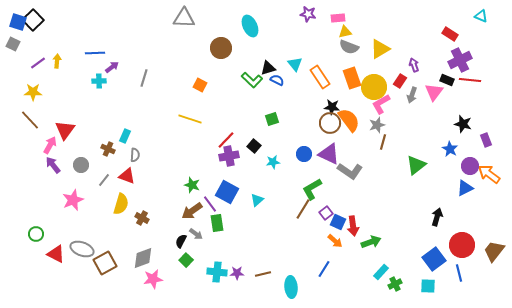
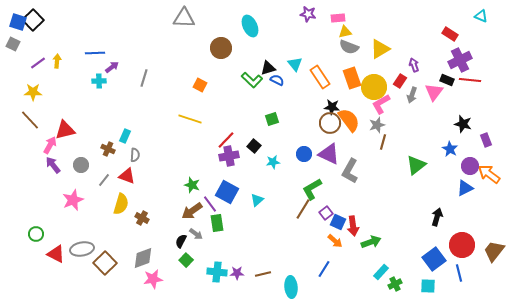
red triangle at (65, 130): rotated 40 degrees clockwise
gray L-shape at (350, 171): rotated 85 degrees clockwise
gray ellipse at (82, 249): rotated 30 degrees counterclockwise
brown square at (105, 263): rotated 15 degrees counterclockwise
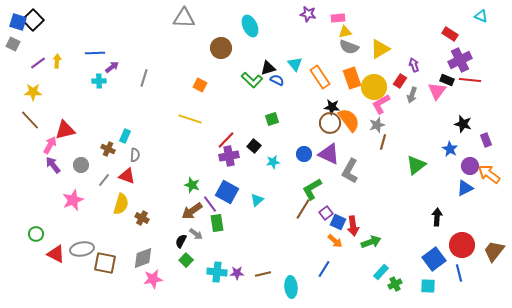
pink triangle at (434, 92): moved 3 px right, 1 px up
black arrow at (437, 217): rotated 12 degrees counterclockwise
brown square at (105, 263): rotated 35 degrees counterclockwise
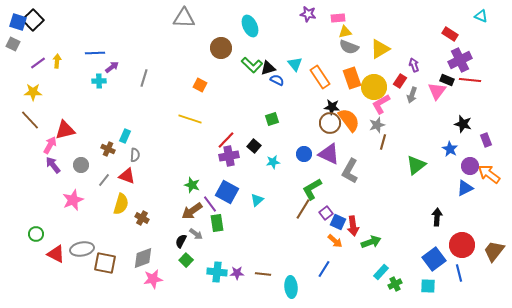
green L-shape at (252, 80): moved 15 px up
brown line at (263, 274): rotated 21 degrees clockwise
